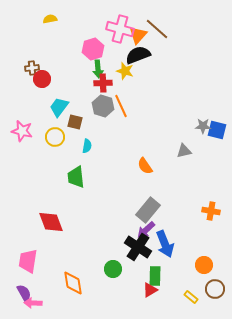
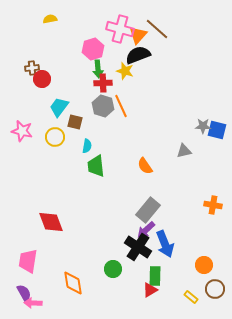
green trapezoid: moved 20 px right, 11 px up
orange cross: moved 2 px right, 6 px up
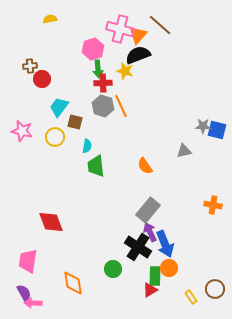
brown line: moved 3 px right, 4 px up
brown cross: moved 2 px left, 2 px up
purple arrow: moved 4 px right, 2 px down; rotated 108 degrees clockwise
orange circle: moved 35 px left, 3 px down
yellow rectangle: rotated 16 degrees clockwise
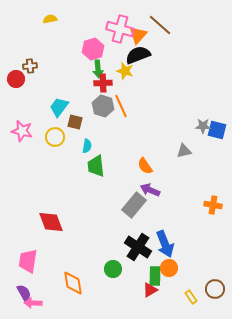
red circle: moved 26 px left
gray rectangle: moved 14 px left, 5 px up
purple arrow: moved 42 px up; rotated 42 degrees counterclockwise
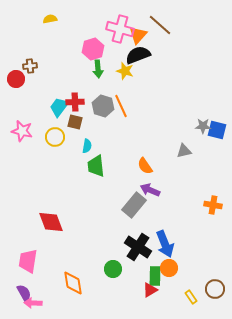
red cross: moved 28 px left, 19 px down
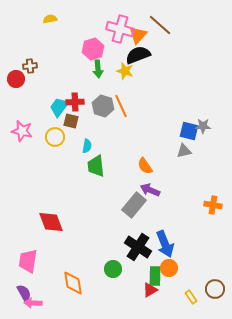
brown square: moved 4 px left, 1 px up
blue square: moved 28 px left, 1 px down
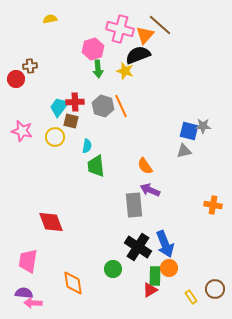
orange triangle: moved 7 px right
gray rectangle: rotated 45 degrees counterclockwise
purple semicircle: rotated 54 degrees counterclockwise
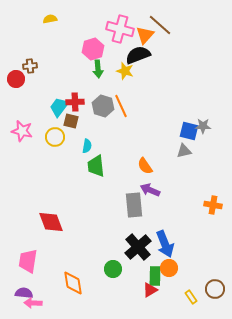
black cross: rotated 16 degrees clockwise
